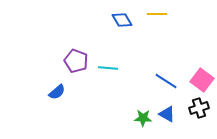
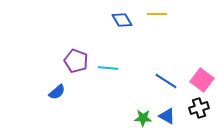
blue triangle: moved 2 px down
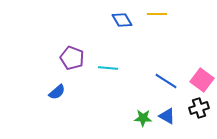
purple pentagon: moved 4 px left, 3 px up
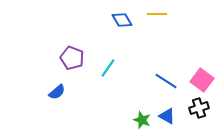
cyan line: rotated 60 degrees counterclockwise
green star: moved 1 px left, 2 px down; rotated 18 degrees clockwise
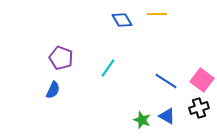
purple pentagon: moved 11 px left
blue semicircle: moved 4 px left, 2 px up; rotated 24 degrees counterclockwise
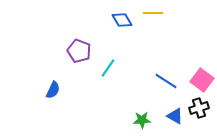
yellow line: moved 4 px left, 1 px up
purple pentagon: moved 18 px right, 7 px up
blue triangle: moved 8 px right
green star: rotated 24 degrees counterclockwise
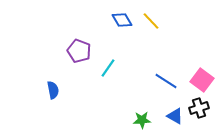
yellow line: moved 2 px left, 8 px down; rotated 48 degrees clockwise
blue semicircle: rotated 36 degrees counterclockwise
